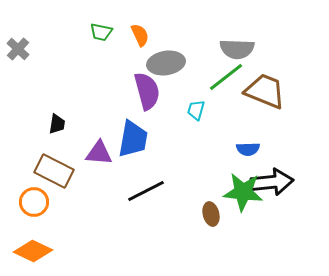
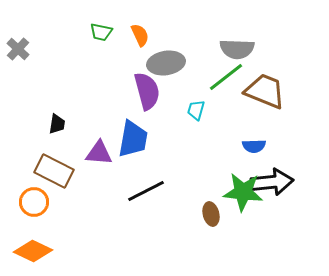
blue semicircle: moved 6 px right, 3 px up
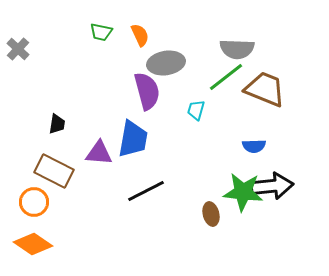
brown trapezoid: moved 2 px up
black arrow: moved 4 px down
orange diamond: moved 7 px up; rotated 9 degrees clockwise
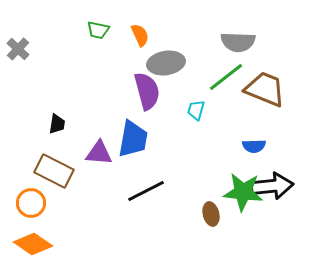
green trapezoid: moved 3 px left, 2 px up
gray semicircle: moved 1 px right, 7 px up
orange circle: moved 3 px left, 1 px down
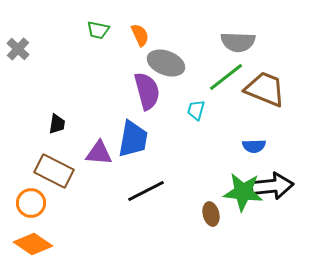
gray ellipse: rotated 30 degrees clockwise
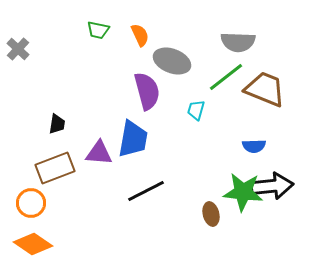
gray ellipse: moved 6 px right, 2 px up
brown rectangle: moved 1 px right, 3 px up; rotated 48 degrees counterclockwise
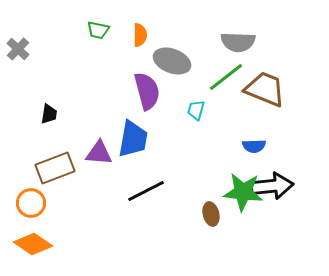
orange semicircle: rotated 25 degrees clockwise
black trapezoid: moved 8 px left, 10 px up
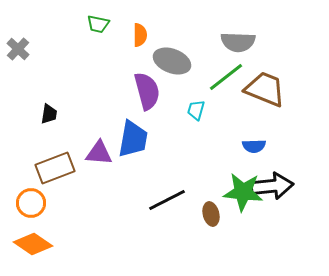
green trapezoid: moved 6 px up
black line: moved 21 px right, 9 px down
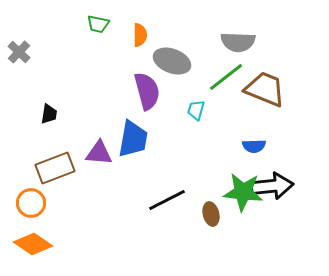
gray cross: moved 1 px right, 3 px down
